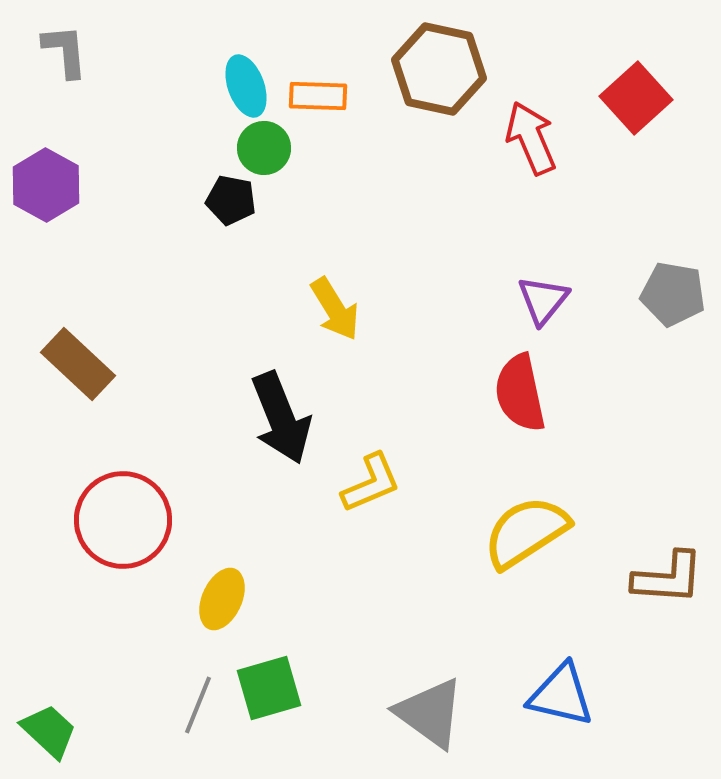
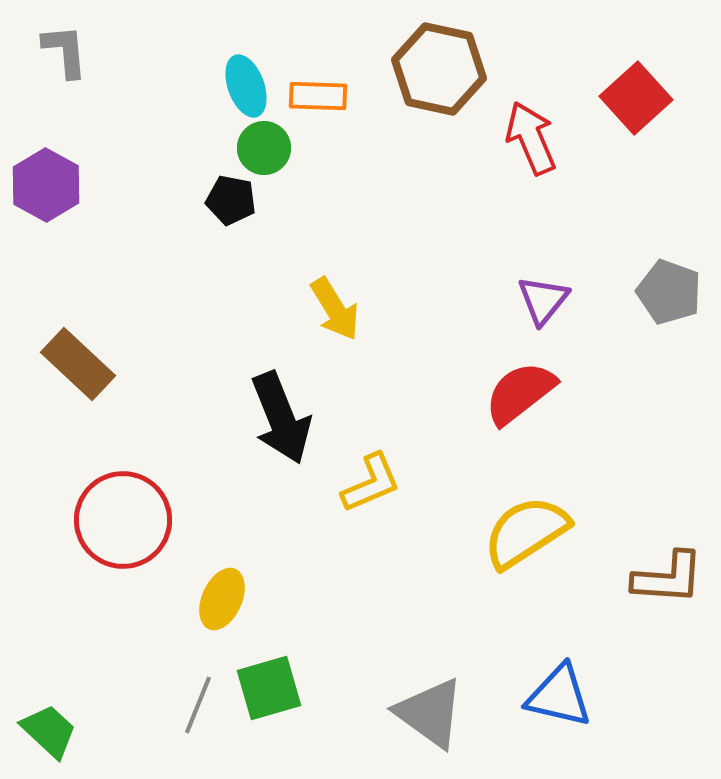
gray pentagon: moved 4 px left, 2 px up; rotated 10 degrees clockwise
red semicircle: rotated 64 degrees clockwise
blue triangle: moved 2 px left, 1 px down
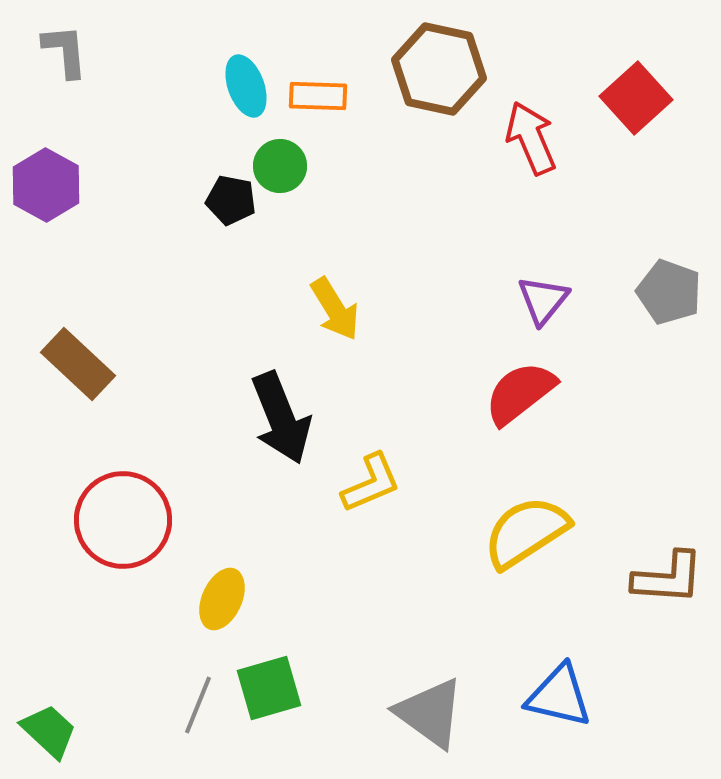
green circle: moved 16 px right, 18 px down
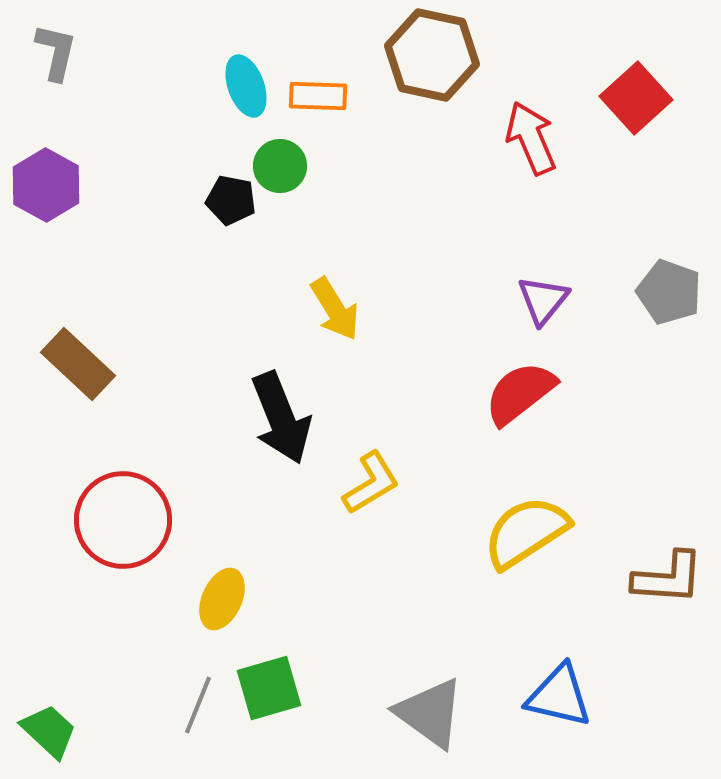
gray L-shape: moved 9 px left, 1 px down; rotated 18 degrees clockwise
brown hexagon: moved 7 px left, 14 px up
yellow L-shape: rotated 8 degrees counterclockwise
